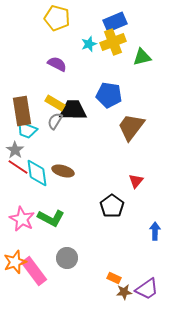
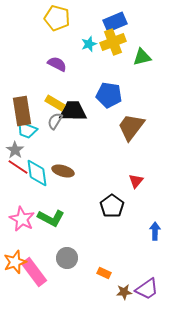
black trapezoid: moved 1 px down
pink rectangle: moved 1 px down
orange rectangle: moved 10 px left, 5 px up
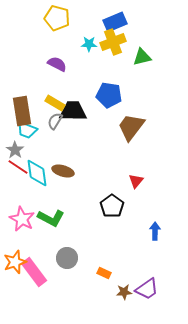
cyan star: rotated 21 degrees clockwise
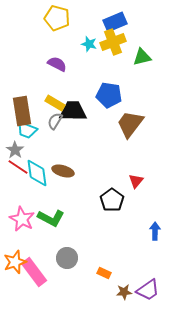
cyan star: rotated 14 degrees clockwise
brown trapezoid: moved 1 px left, 3 px up
black pentagon: moved 6 px up
purple trapezoid: moved 1 px right, 1 px down
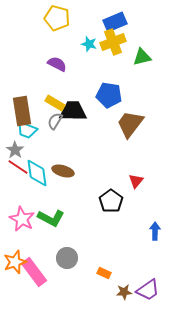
black pentagon: moved 1 px left, 1 px down
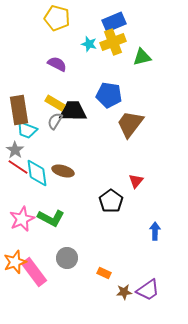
blue rectangle: moved 1 px left
brown rectangle: moved 3 px left, 1 px up
pink star: rotated 20 degrees clockwise
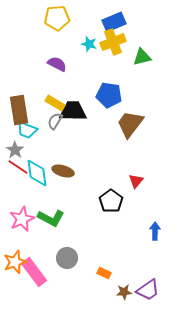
yellow pentagon: rotated 20 degrees counterclockwise
